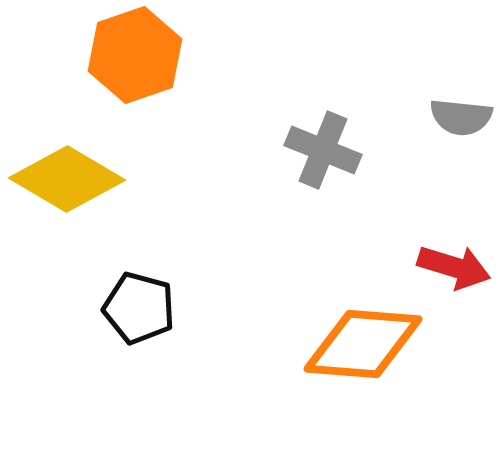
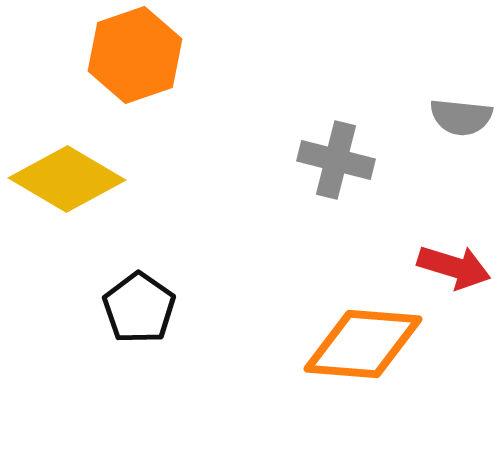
gray cross: moved 13 px right, 10 px down; rotated 8 degrees counterclockwise
black pentagon: rotated 20 degrees clockwise
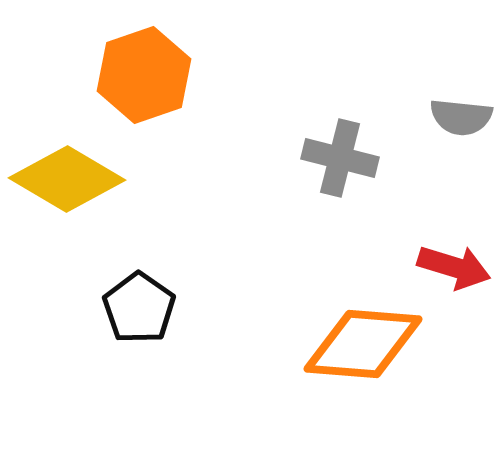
orange hexagon: moved 9 px right, 20 px down
gray cross: moved 4 px right, 2 px up
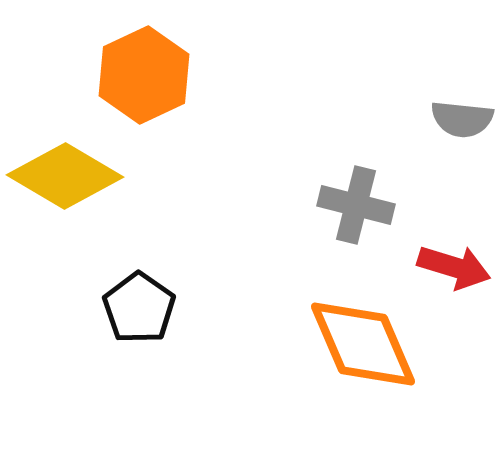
orange hexagon: rotated 6 degrees counterclockwise
gray semicircle: moved 1 px right, 2 px down
gray cross: moved 16 px right, 47 px down
yellow diamond: moved 2 px left, 3 px up
orange diamond: rotated 62 degrees clockwise
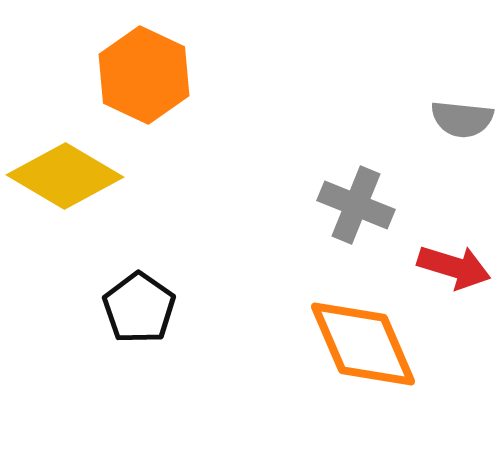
orange hexagon: rotated 10 degrees counterclockwise
gray cross: rotated 8 degrees clockwise
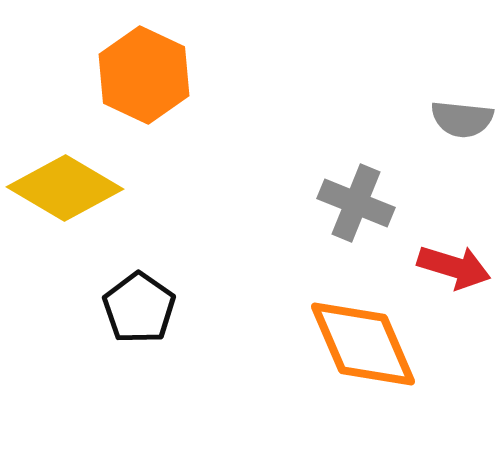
yellow diamond: moved 12 px down
gray cross: moved 2 px up
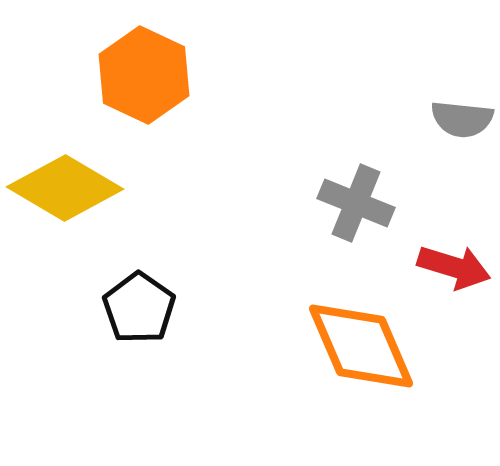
orange diamond: moved 2 px left, 2 px down
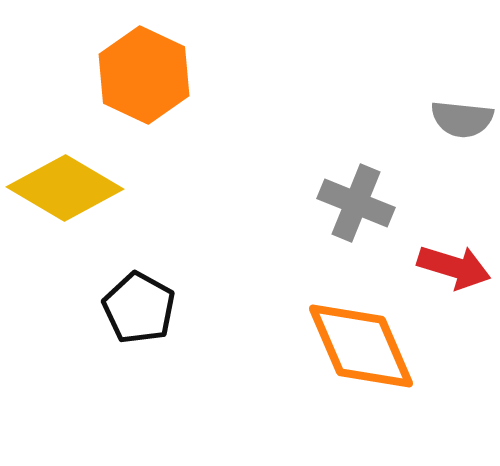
black pentagon: rotated 6 degrees counterclockwise
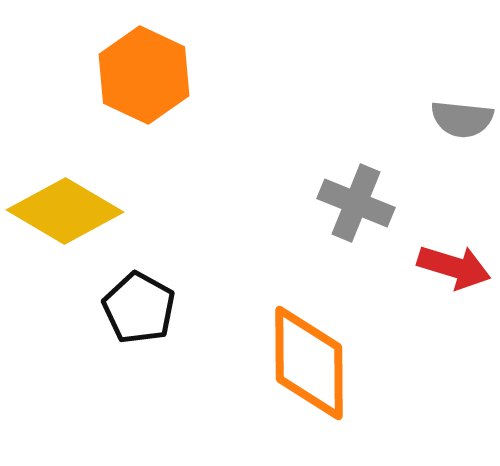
yellow diamond: moved 23 px down
orange diamond: moved 52 px left, 17 px down; rotated 23 degrees clockwise
